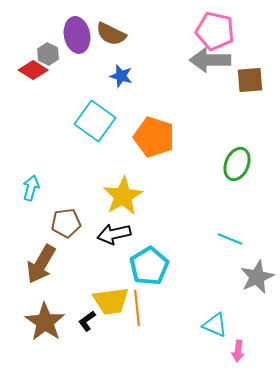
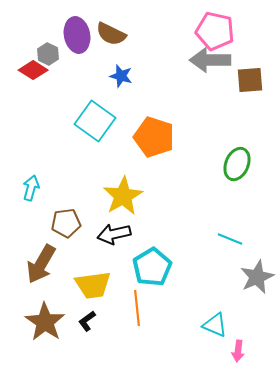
cyan pentagon: moved 3 px right, 1 px down
yellow trapezoid: moved 18 px left, 16 px up
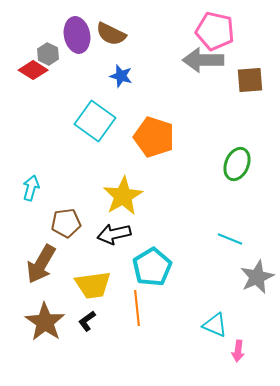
gray arrow: moved 7 px left
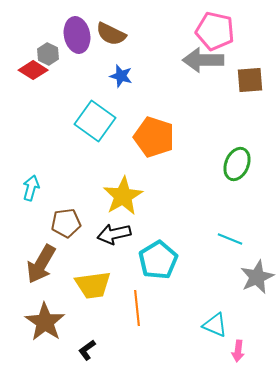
cyan pentagon: moved 6 px right, 7 px up
black L-shape: moved 29 px down
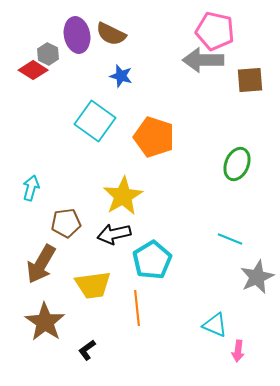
cyan pentagon: moved 6 px left
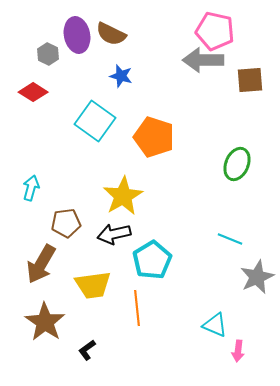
red diamond: moved 22 px down
